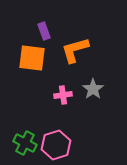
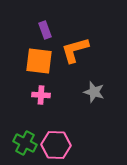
purple rectangle: moved 1 px right, 1 px up
orange square: moved 7 px right, 3 px down
gray star: moved 1 px right, 3 px down; rotated 20 degrees counterclockwise
pink cross: moved 22 px left; rotated 12 degrees clockwise
pink hexagon: rotated 20 degrees clockwise
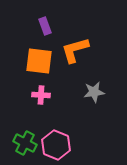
purple rectangle: moved 4 px up
gray star: rotated 25 degrees counterclockwise
pink hexagon: rotated 20 degrees clockwise
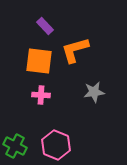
purple rectangle: rotated 24 degrees counterclockwise
green cross: moved 10 px left, 3 px down
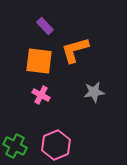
pink cross: rotated 24 degrees clockwise
pink hexagon: rotated 16 degrees clockwise
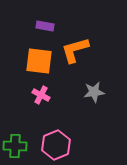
purple rectangle: rotated 36 degrees counterclockwise
green cross: rotated 25 degrees counterclockwise
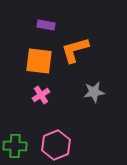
purple rectangle: moved 1 px right, 1 px up
pink cross: rotated 30 degrees clockwise
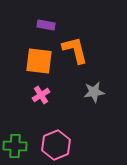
orange L-shape: rotated 92 degrees clockwise
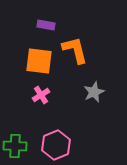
gray star: rotated 15 degrees counterclockwise
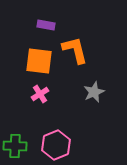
pink cross: moved 1 px left, 1 px up
